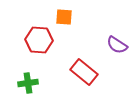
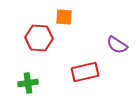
red hexagon: moved 2 px up
red rectangle: moved 1 px right; rotated 52 degrees counterclockwise
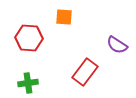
red hexagon: moved 10 px left
red rectangle: rotated 40 degrees counterclockwise
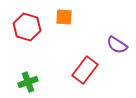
red hexagon: moved 2 px left, 11 px up; rotated 12 degrees clockwise
red rectangle: moved 2 px up
green cross: moved 1 px up; rotated 12 degrees counterclockwise
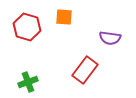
purple semicircle: moved 7 px left, 7 px up; rotated 25 degrees counterclockwise
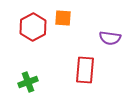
orange square: moved 1 px left, 1 px down
red hexagon: moved 6 px right; rotated 16 degrees clockwise
red rectangle: rotated 32 degrees counterclockwise
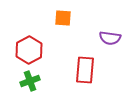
red hexagon: moved 4 px left, 23 px down
green cross: moved 2 px right, 1 px up
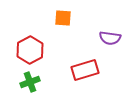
red hexagon: moved 1 px right
red rectangle: rotated 68 degrees clockwise
green cross: moved 1 px down
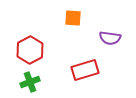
orange square: moved 10 px right
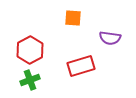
red rectangle: moved 4 px left, 4 px up
green cross: moved 2 px up
